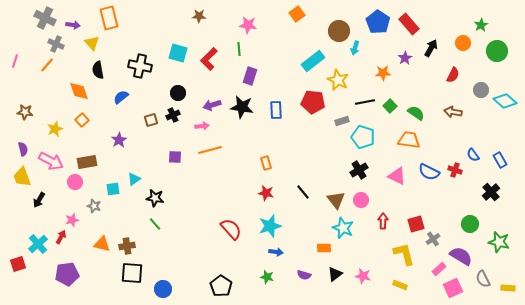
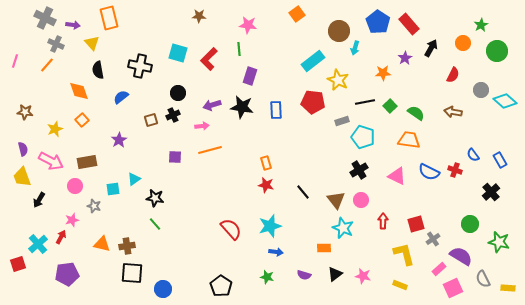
pink circle at (75, 182): moved 4 px down
red star at (266, 193): moved 8 px up
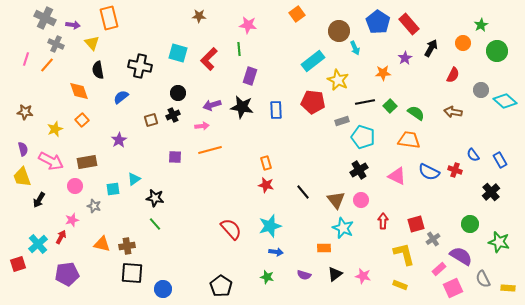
cyan arrow at (355, 48): rotated 40 degrees counterclockwise
pink line at (15, 61): moved 11 px right, 2 px up
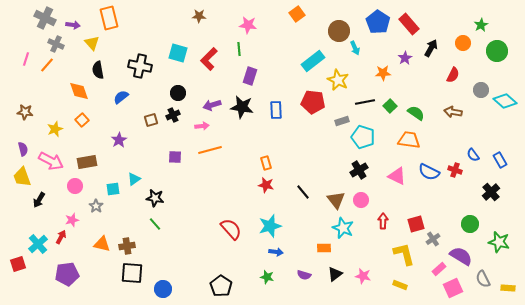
gray star at (94, 206): moved 2 px right; rotated 16 degrees clockwise
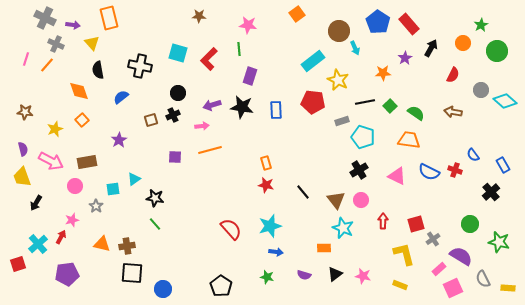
blue rectangle at (500, 160): moved 3 px right, 5 px down
black arrow at (39, 200): moved 3 px left, 3 px down
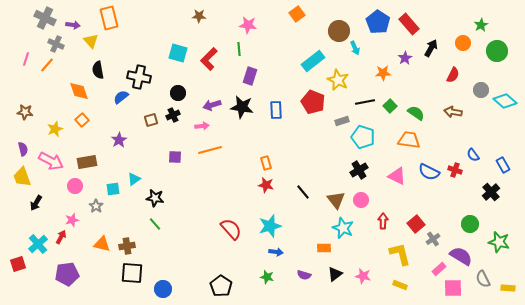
yellow triangle at (92, 43): moved 1 px left, 2 px up
black cross at (140, 66): moved 1 px left, 11 px down
red pentagon at (313, 102): rotated 15 degrees clockwise
red square at (416, 224): rotated 24 degrees counterclockwise
yellow L-shape at (404, 254): moved 4 px left
pink square at (453, 288): rotated 24 degrees clockwise
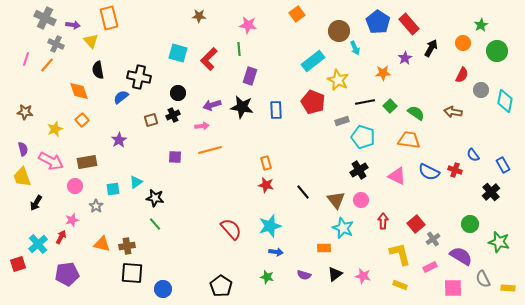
red semicircle at (453, 75): moved 9 px right
cyan diamond at (505, 101): rotated 60 degrees clockwise
cyan triangle at (134, 179): moved 2 px right, 3 px down
pink rectangle at (439, 269): moved 9 px left, 2 px up; rotated 16 degrees clockwise
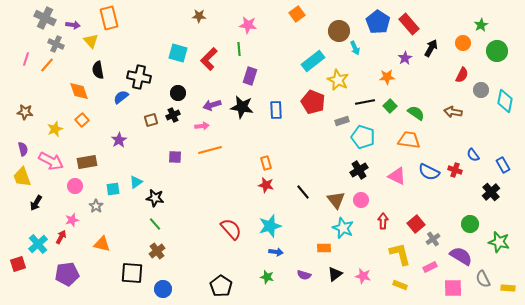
orange star at (383, 73): moved 4 px right, 4 px down
brown cross at (127, 246): moved 30 px right, 5 px down; rotated 28 degrees counterclockwise
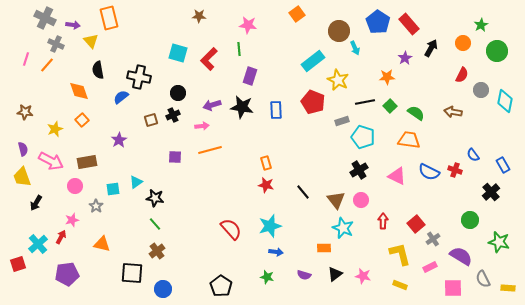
green circle at (470, 224): moved 4 px up
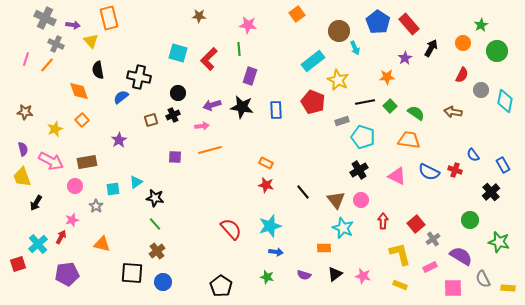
orange rectangle at (266, 163): rotated 48 degrees counterclockwise
blue circle at (163, 289): moved 7 px up
